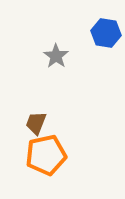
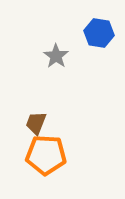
blue hexagon: moved 7 px left
orange pentagon: rotated 15 degrees clockwise
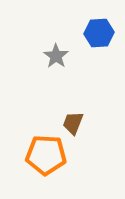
blue hexagon: rotated 12 degrees counterclockwise
brown trapezoid: moved 37 px right
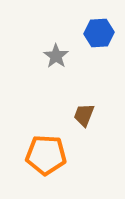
brown trapezoid: moved 11 px right, 8 px up
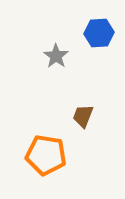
brown trapezoid: moved 1 px left, 1 px down
orange pentagon: rotated 6 degrees clockwise
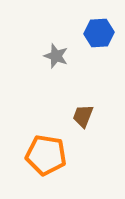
gray star: rotated 15 degrees counterclockwise
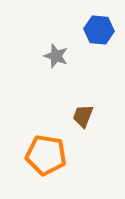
blue hexagon: moved 3 px up; rotated 8 degrees clockwise
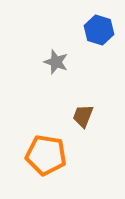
blue hexagon: rotated 12 degrees clockwise
gray star: moved 6 px down
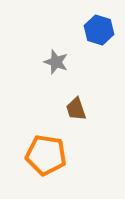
brown trapezoid: moved 7 px left, 7 px up; rotated 40 degrees counterclockwise
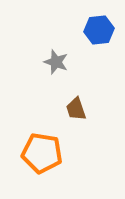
blue hexagon: rotated 24 degrees counterclockwise
orange pentagon: moved 4 px left, 2 px up
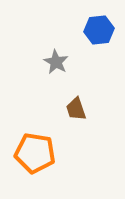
gray star: rotated 10 degrees clockwise
orange pentagon: moved 7 px left
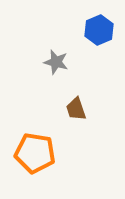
blue hexagon: rotated 16 degrees counterclockwise
gray star: rotated 15 degrees counterclockwise
